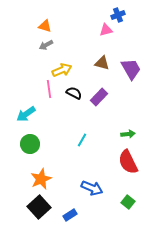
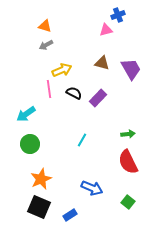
purple rectangle: moved 1 px left, 1 px down
black square: rotated 25 degrees counterclockwise
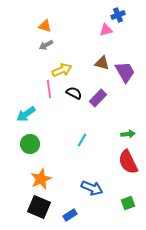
purple trapezoid: moved 6 px left, 3 px down
green square: moved 1 px down; rotated 32 degrees clockwise
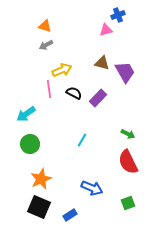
green arrow: rotated 32 degrees clockwise
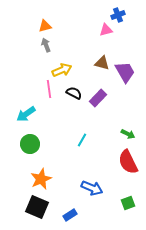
orange triangle: rotated 32 degrees counterclockwise
gray arrow: rotated 96 degrees clockwise
black square: moved 2 px left
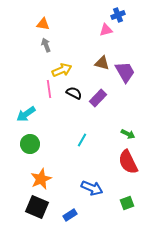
orange triangle: moved 2 px left, 2 px up; rotated 24 degrees clockwise
green square: moved 1 px left
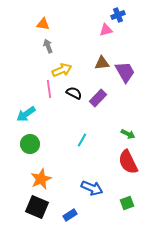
gray arrow: moved 2 px right, 1 px down
brown triangle: rotated 21 degrees counterclockwise
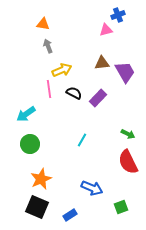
green square: moved 6 px left, 4 px down
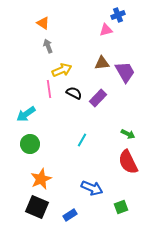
orange triangle: moved 1 px up; rotated 24 degrees clockwise
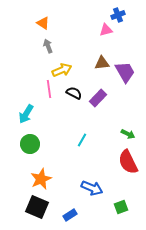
cyan arrow: rotated 24 degrees counterclockwise
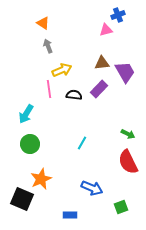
black semicircle: moved 2 px down; rotated 21 degrees counterclockwise
purple rectangle: moved 1 px right, 9 px up
cyan line: moved 3 px down
black square: moved 15 px left, 8 px up
blue rectangle: rotated 32 degrees clockwise
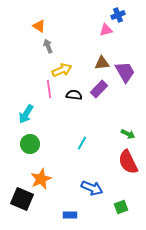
orange triangle: moved 4 px left, 3 px down
